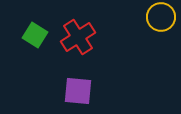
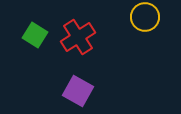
yellow circle: moved 16 px left
purple square: rotated 24 degrees clockwise
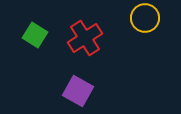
yellow circle: moved 1 px down
red cross: moved 7 px right, 1 px down
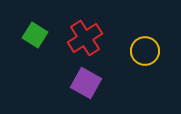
yellow circle: moved 33 px down
purple square: moved 8 px right, 8 px up
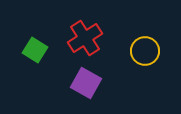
green square: moved 15 px down
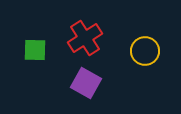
green square: rotated 30 degrees counterclockwise
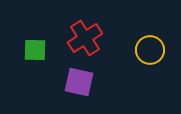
yellow circle: moved 5 px right, 1 px up
purple square: moved 7 px left, 1 px up; rotated 16 degrees counterclockwise
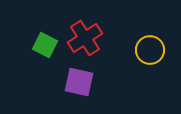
green square: moved 10 px right, 5 px up; rotated 25 degrees clockwise
